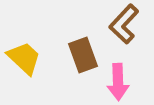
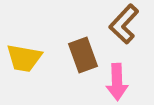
yellow trapezoid: rotated 147 degrees clockwise
pink arrow: moved 1 px left
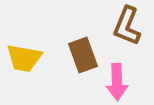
brown L-shape: moved 3 px right, 2 px down; rotated 21 degrees counterclockwise
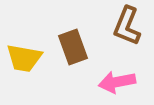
brown rectangle: moved 10 px left, 8 px up
pink arrow: rotated 81 degrees clockwise
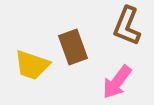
yellow trapezoid: moved 8 px right, 7 px down; rotated 9 degrees clockwise
pink arrow: rotated 42 degrees counterclockwise
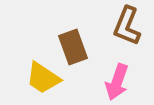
yellow trapezoid: moved 11 px right, 13 px down; rotated 15 degrees clockwise
pink arrow: rotated 18 degrees counterclockwise
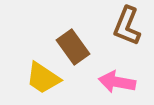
brown rectangle: rotated 16 degrees counterclockwise
pink arrow: rotated 81 degrees clockwise
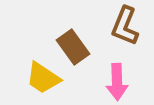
brown L-shape: moved 2 px left
pink arrow: rotated 102 degrees counterclockwise
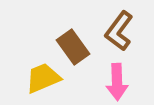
brown L-shape: moved 6 px left, 5 px down; rotated 15 degrees clockwise
yellow trapezoid: rotated 123 degrees clockwise
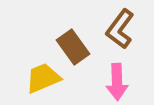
brown L-shape: moved 1 px right, 2 px up
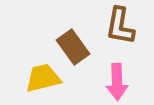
brown L-shape: moved 3 px up; rotated 27 degrees counterclockwise
yellow trapezoid: rotated 9 degrees clockwise
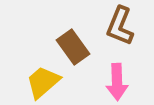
brown L-shape: rotated 12 degrees clockwise
yellow trapezoid: moved 4 px down; rotated 27 degrees counterclockwise
